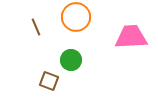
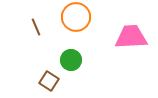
brown square: rotated 12 degrees clockwise
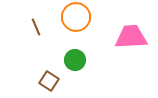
green circle: moved 4 px right
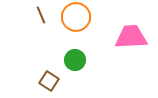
brown line: moved 5 px right, 12 px up
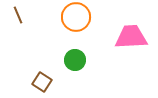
brown line: moved 23 px left
brown square: moved 7 px left, 1 px down
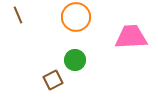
brown square: moved 11 px right, 2 px up; rotated 30 degrees clockwise
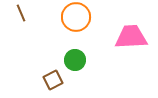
brown line: moved 3 px right, 2 px up
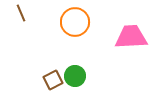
orange circle: moved 1 px left, 5 px down
green circle: moved 16 px down
